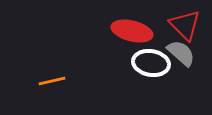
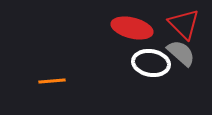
red triangle: moved 1 px left, 1 px up
red ellipse: moved 3 px up
orange line: rotated 8 degrees clockwise
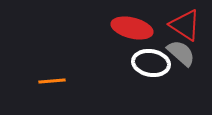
red triangle: moved 1 px right, 1 px down; rotated 12 degrees counterclockwise
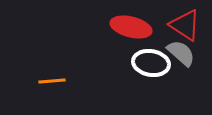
red ellipse: moved 1 px left, 1 px up
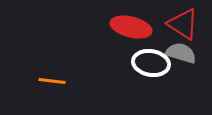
red triangle: moved 2 px left, 1 px up
gray semicircle: rotated 24 degrees counterclockwise
orange line: rotated 12 degrees clockwise
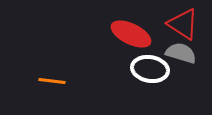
red ellipse: moved 7 px down; rotated 12 degrees clockwise
white ellipse: moved 1 px left, 6 px down
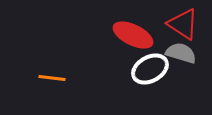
red ellipse: moved 2 px right, 1 px down
white ellipse: rotated 39 degrees counterclockwise
orange line: moved 3 px up
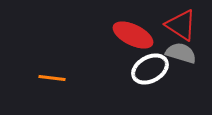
red triangle: moved 2 px left, 1 px down
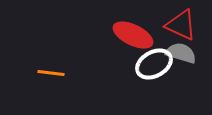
red triangle: rotated 8 degrees counterclockwise
white ellipse: moved 4 px right, 5 px up
orange line: moved 1 px left, 5 px up
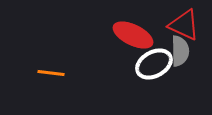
red triangle: moved 3 px right
gray semicircle: moved 1 px left, 2 px up; rotated 72 degrees clockwise
